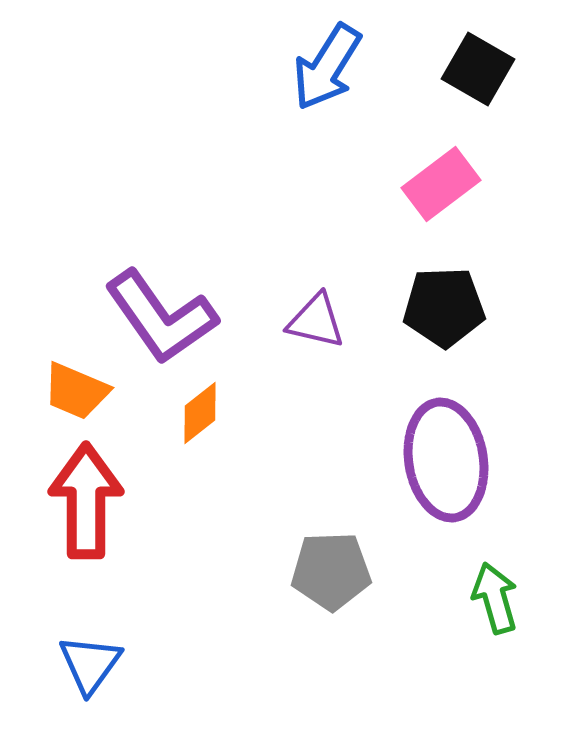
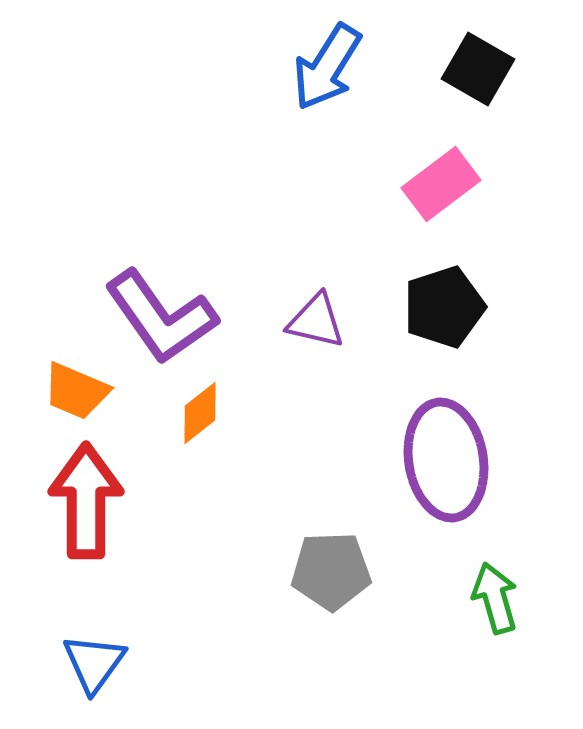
black pentagon: rotated 16 degrees counterclockwise
blue triangle: moved 4 px right, 1 px up
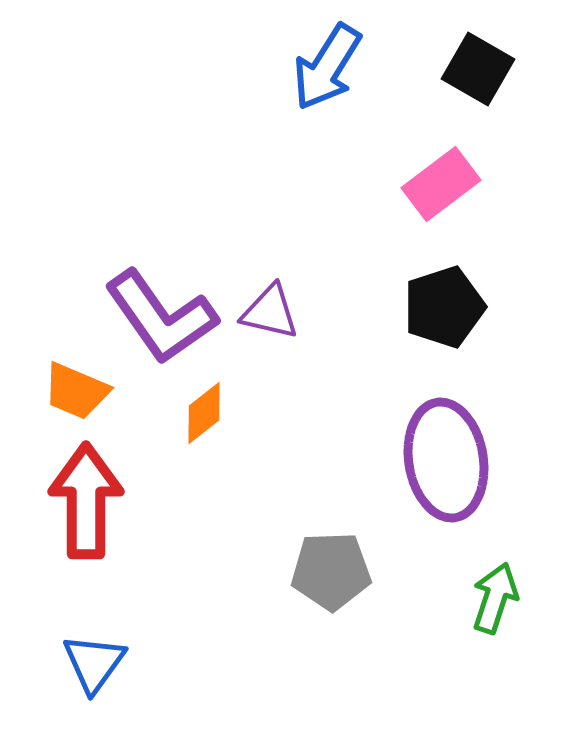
purple triangle: moved 46 px left, 9 px up
orange diamond: moved 4 px right
green arrow: rotated 34 degrees clockwise
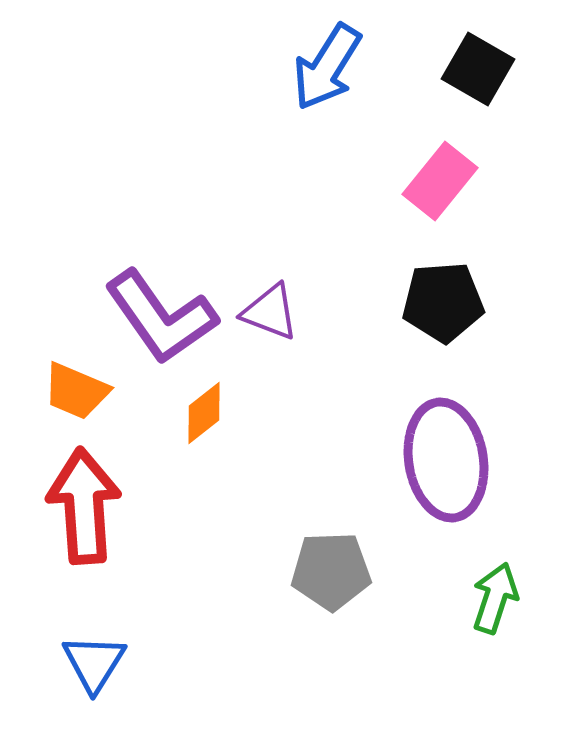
pink rectangle: moved 1 px left, 3 px up; rotated 14 degrees counterclockwise
black pentagon: moved 1 px left, 5 px up; rotated 14 degrees clockwise
purple triangle: rotated 8 degrees clockwise
red arrow: moved 2 px left, 5 px down; rotated 4 degrees counterclockwise
blue triangle: rotated 4 degrees counterclockwise
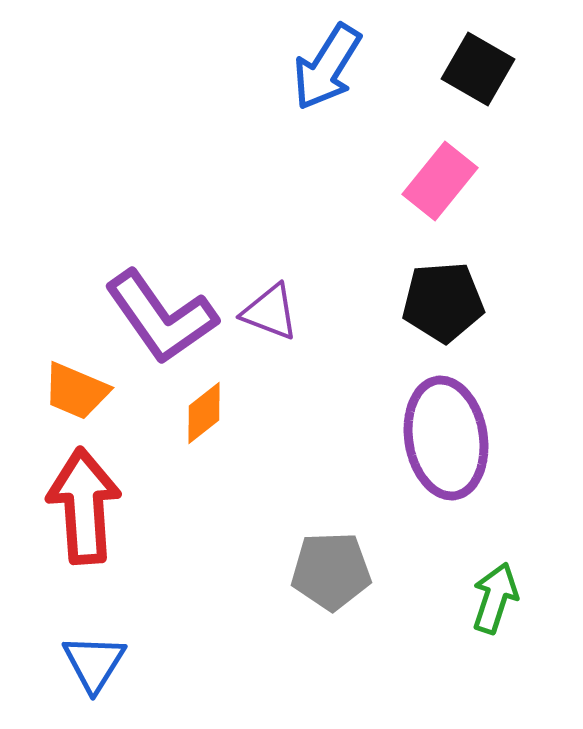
purple ellipse: moved 22 px up
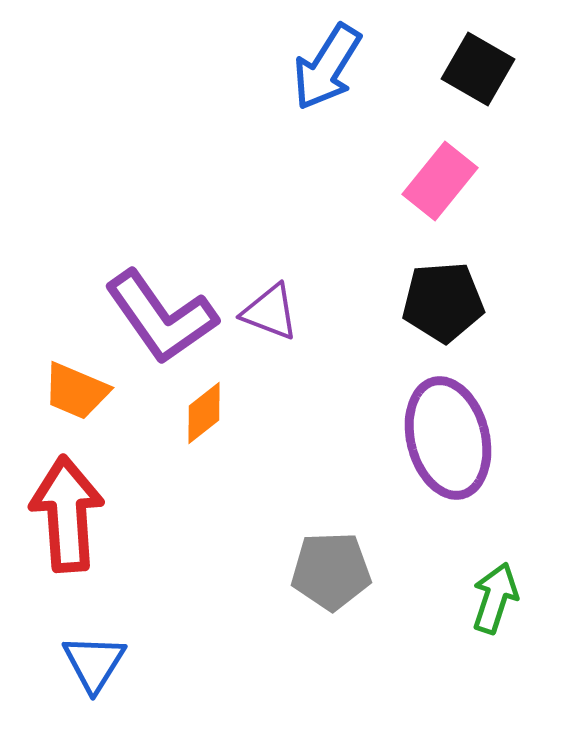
purple ellipse: moved 2 px right; rotated 5 degrees counterclockwise
red arrow: moved 17 px left, 8 px down
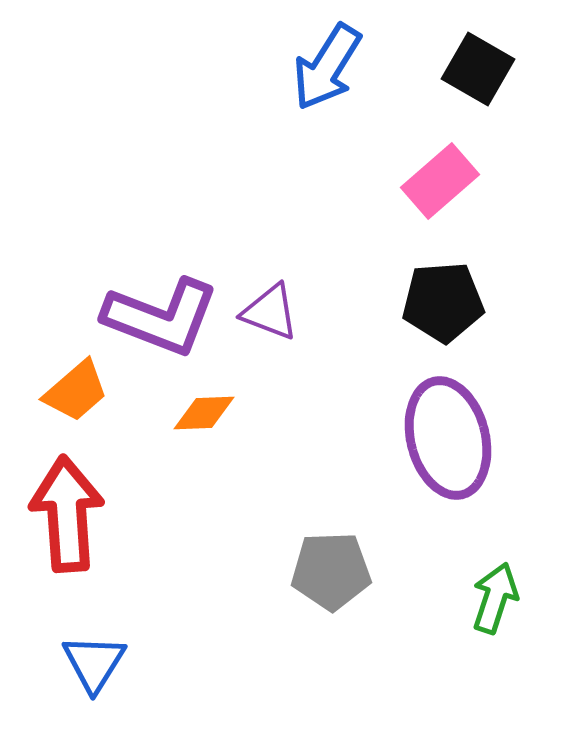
pink rectangle: rotated 10 degrees clockwise
purple L-shape: rotated 34 degrees counterclockwise
orange trapezoid: rotated 64 degrees counterclockwise
orange diamond: rotated 36 degrees clockwise
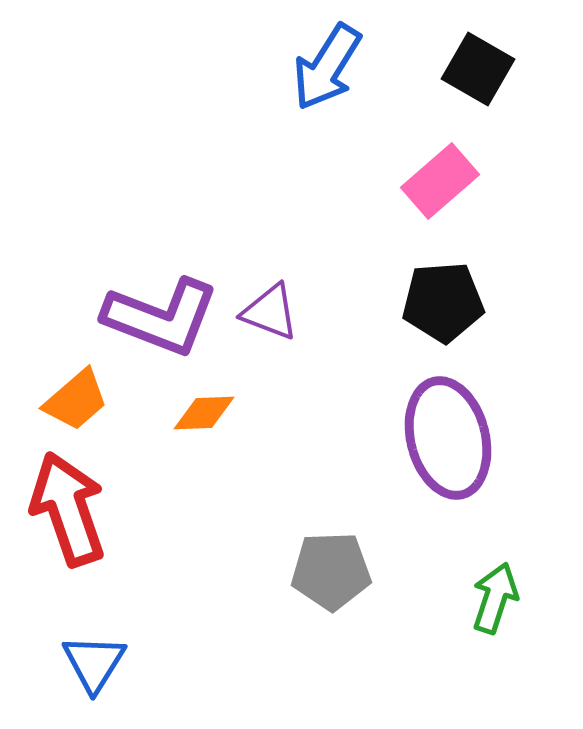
orange trapezoid: moved 9 px down
red arrow: moved 1 px right, 5 px up; rotated 15 degrees counterclockwise
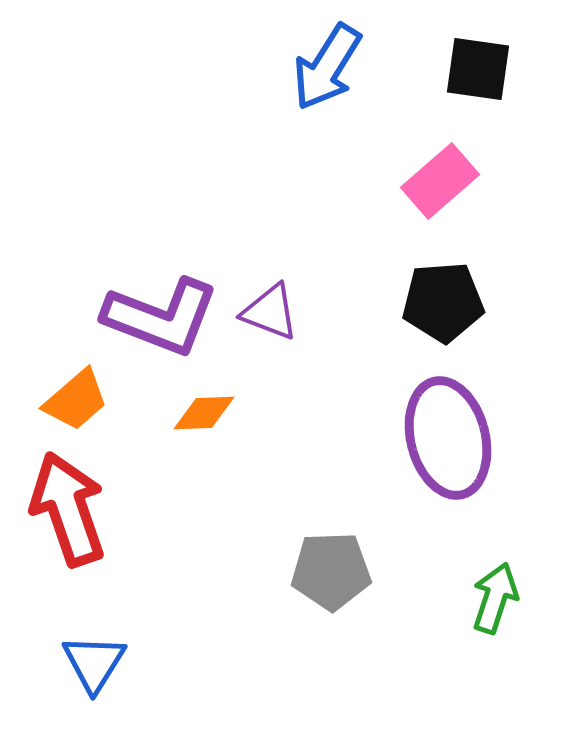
black square: rotated 22 degrees counterclockwise
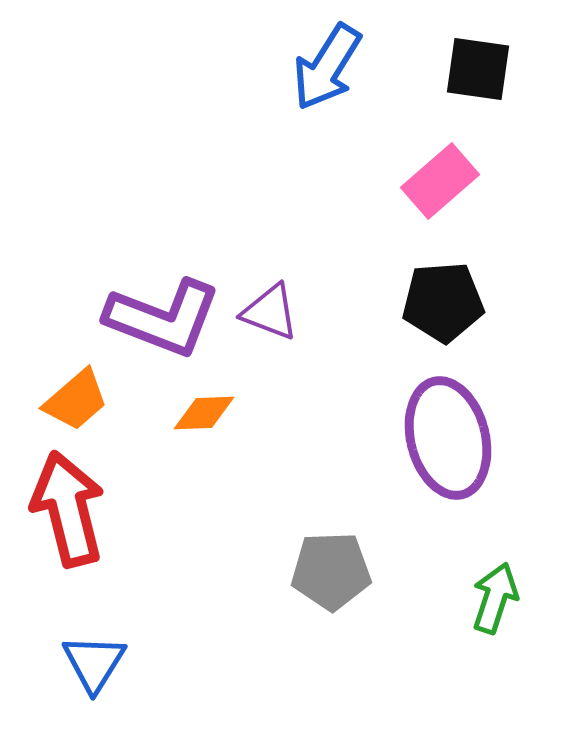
purple L-shape: moved 2 px right, 1 px down
red arrow: rotated 5 degrees clockwise
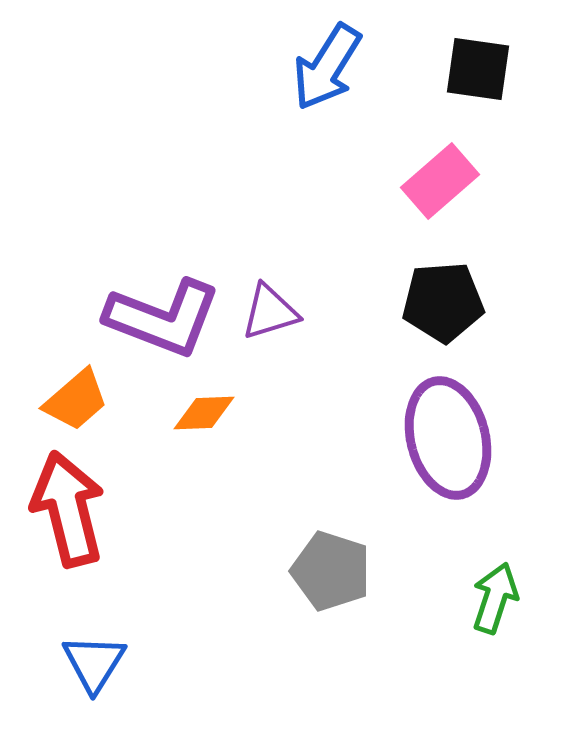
purple triangle: rotated 38 degrees counterclockwise
gray pentagon: rotated 20 degrees clockwise
